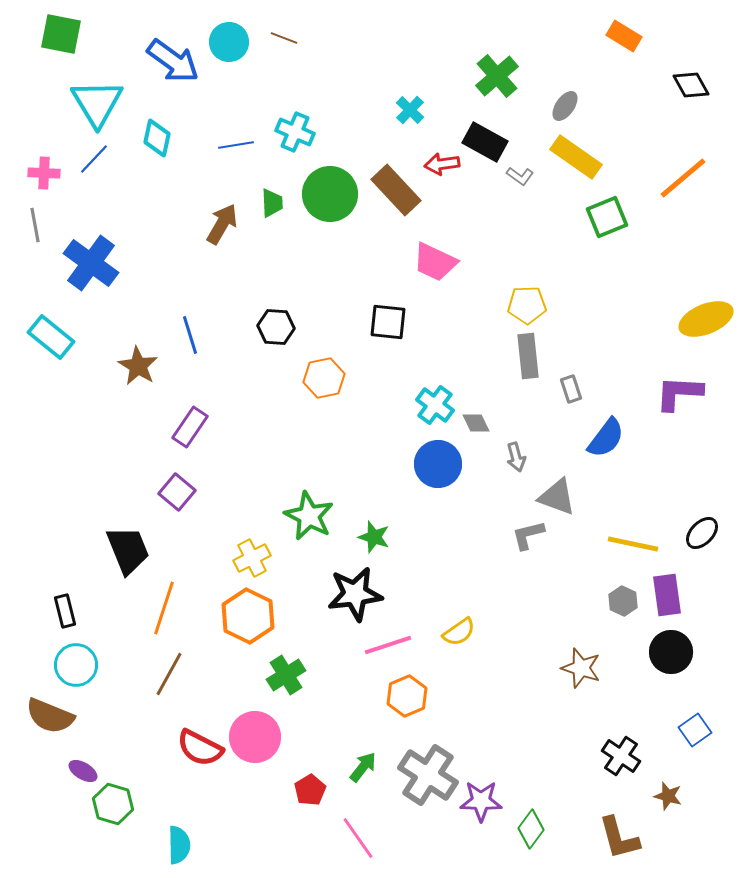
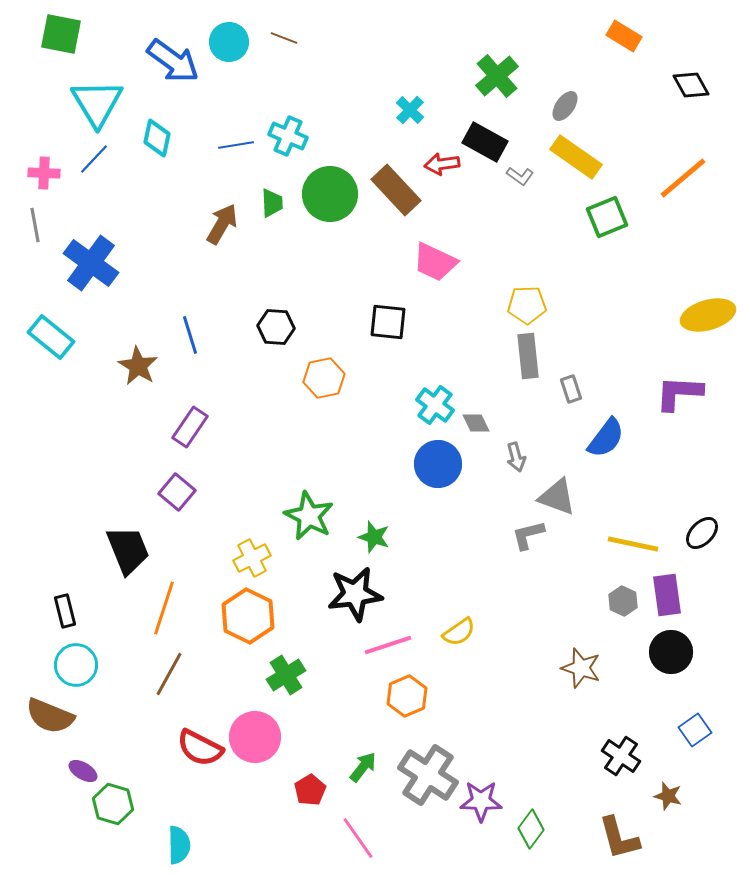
cyan cross at (295, 132): moved 7 px left, 4 px down
yellow ellipse at (706, 319): moved 2 px right, 4 px up; rotated 6 degrees clockwise
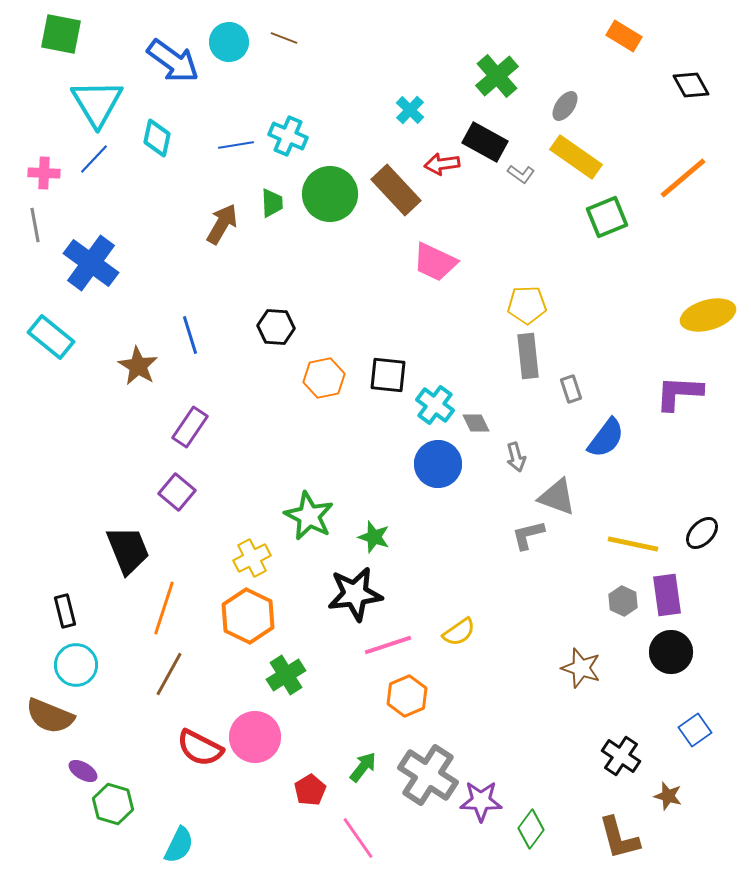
gray L-shape at (520, 176): moved 1 px right, 2 px up
black square at (388, 322): moved 53 px down
cyan semicircle at (179, 845): rotated 27 degrees clockwise
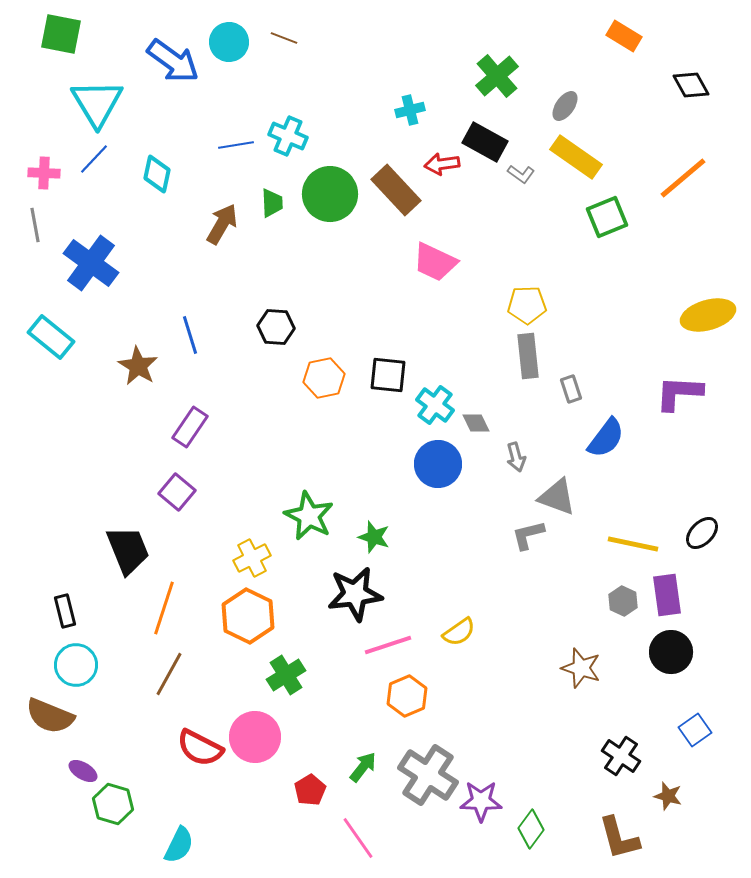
cyan cross at (410, 110): rotated 32 degrees clockwise
cyan diamond at (157, 138): moved 36 px down
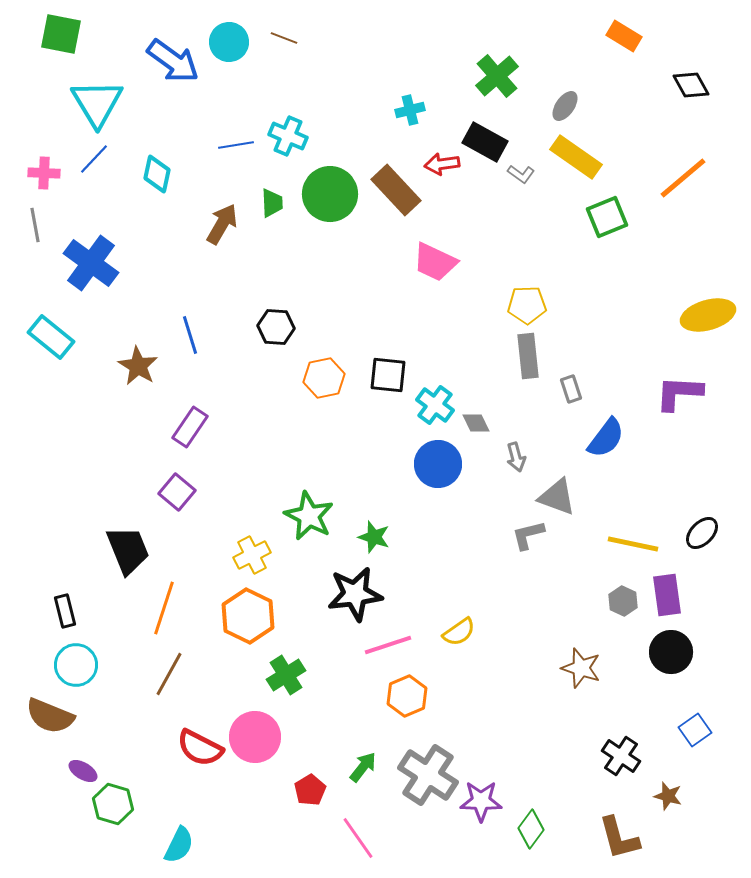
yellow cross at (252, 558): moved 3 px up
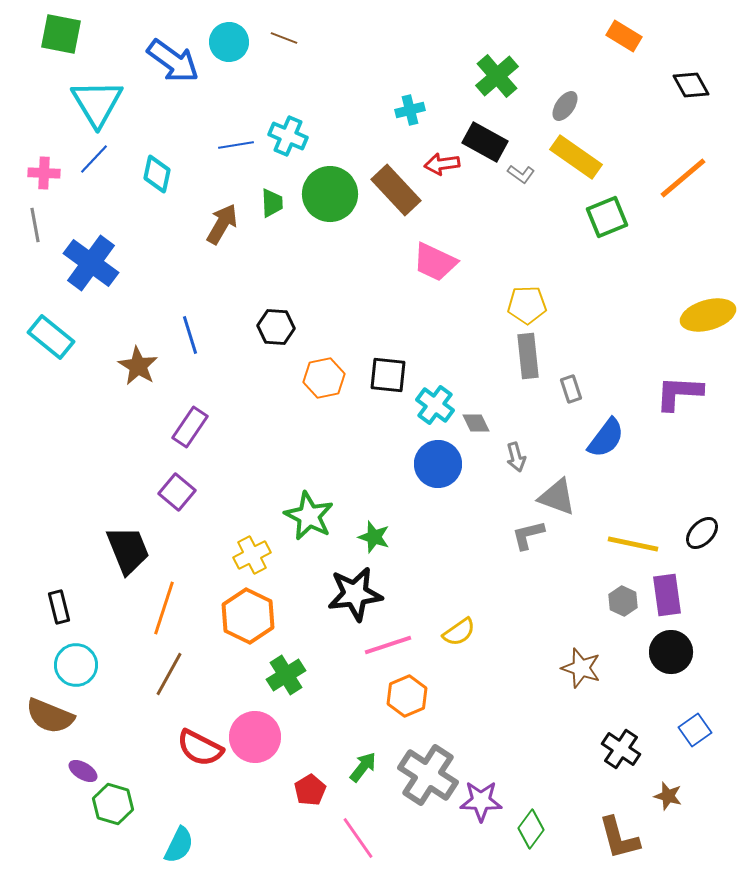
black rectangle at (65, 611): moved 6 px left, 4 px up
black cross at (621, 756): moved 7 px up
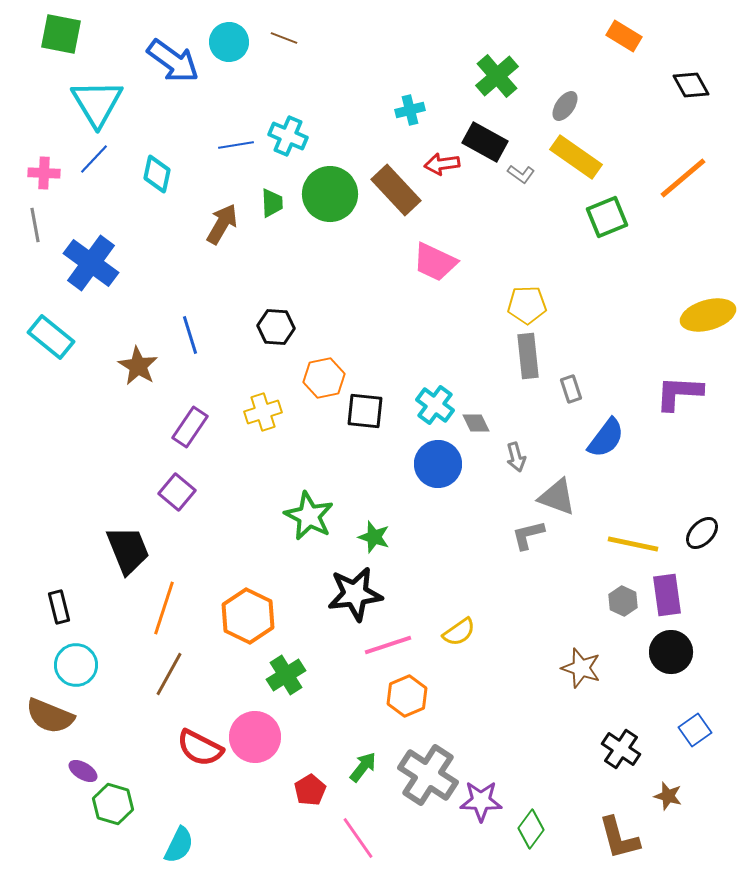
black square at (388, 375): moved 23 px left, 36 px down
yellow cross at (252, 555): moved 11 px right, 143 px up; rotated 9 degrees clockwise
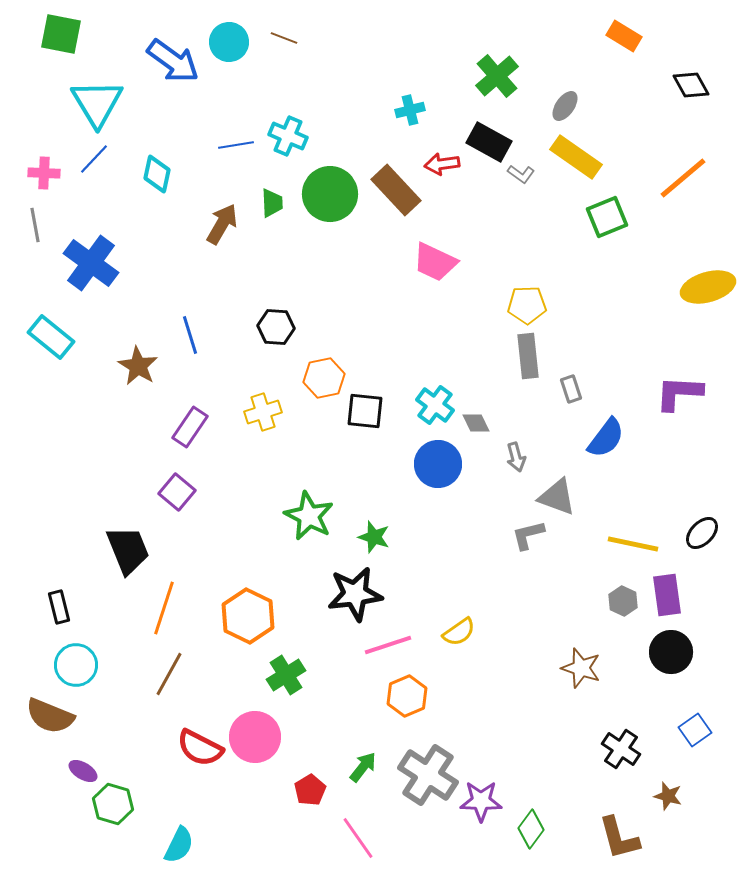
black rectangle at (485, 142): moved 4 px right
yellow ellipse at (708, 315): moved 28 px up
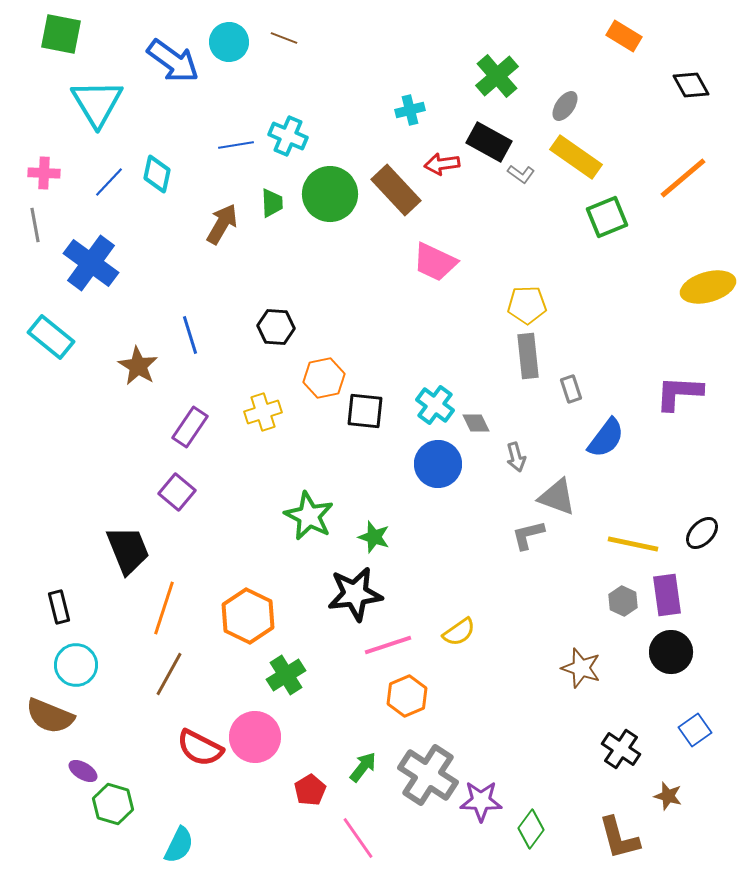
blue line at (94, 159): moved 15 px right, 23 px down
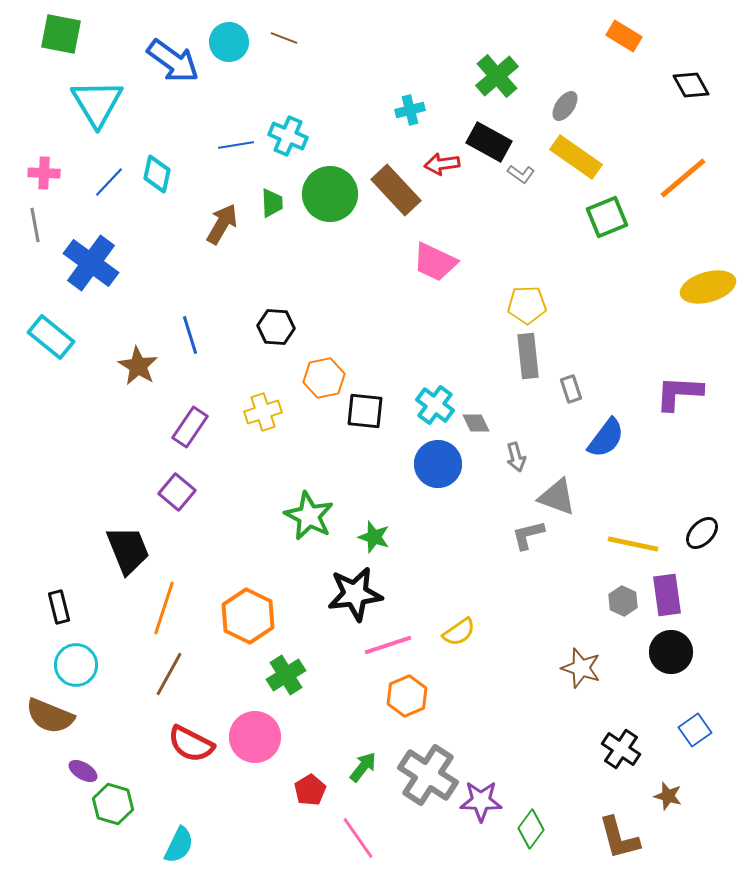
red semicircle at (200, 748): moved 9 px left, 4 px up
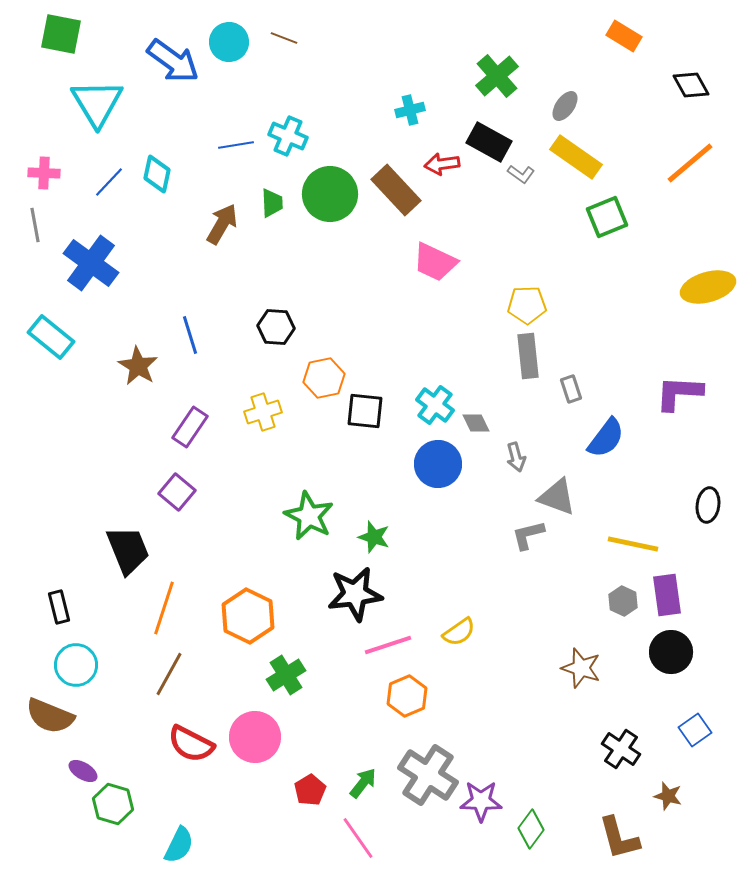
orange line at (683, 178): moved 7 px right, 15 px up
black ellipse at (702, 533): moved 6 px right, 28 px up; rotated 36 degrees counterclockwise
green arrow at (363, 767): moved 16 px down
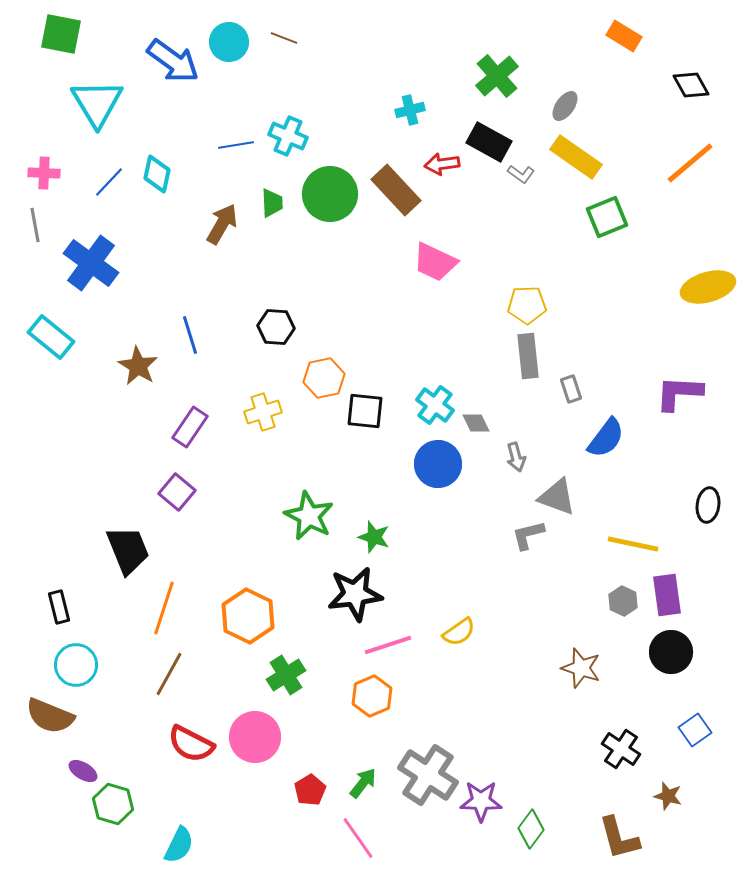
orange hexagon at (407, 696): moved 35 px left
